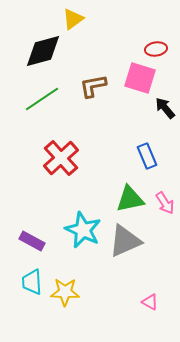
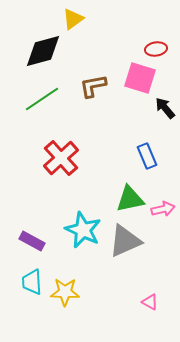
pink arrow: moved 2 px left, 6 px down; rotated 70 degrees counterclockwise
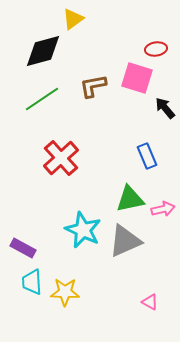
pink square: moved 3 px left
purple rectangle: moved 9 px left, 7 px down
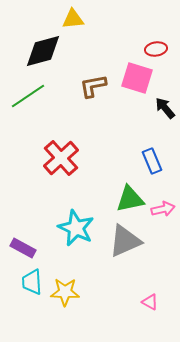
yellow triangle: rotated 30 degrees clockwise
green line: moved 14 px left, 3 px up
blue rectangle: moved 5 px right, 5 px down
cyan star: moved 7 px left, 2 px up
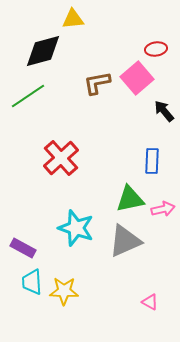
pink square: rotated 32 degrees clockwise
brown L-shape: moved 4 px right, 3 px up
black arrow: moved 1 px left, 3 px down
blue rectangle: rotated 25 degrees clockwise
cyan star: rotated 6 degrees counterclockwise
yellow star: moved 1 px left, 1 px up
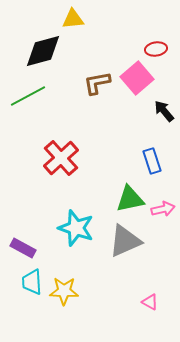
green line: rotated 6 degrees clockwise
blue rectangle: rotated 20 degrees counterclockwise
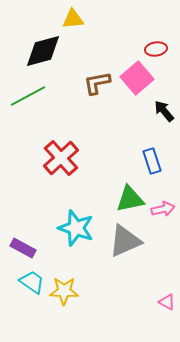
cyan trapezoid: rotated 128 degrees clockwise
pink triangle: moved 17 px right
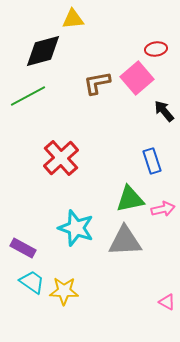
gray triangle: rotated 21 degrees clockwise
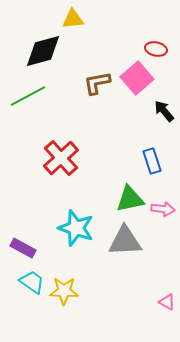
red ellipse: rotated 20 degrees clockwise
pink arrow: rotated 20 degrees clockwise
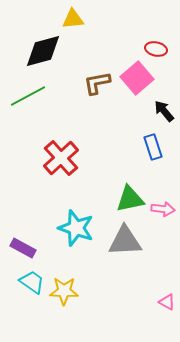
blue rectangle: moved 1 px right, 14 px up
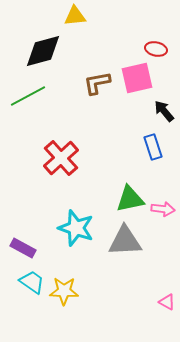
yellow triangle: moved 2 px right, 3 px up
pink square: rotated 28 degrees clockwise
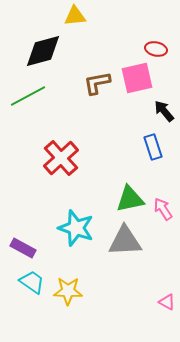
pink arrow: rotated 130 degrees counterclockwise
yellow star: moved 4 px right
